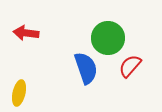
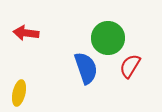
red semicircle: rotated 10 degrees counterclockwise
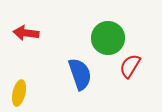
blue semicircle: moved 6 px left, 6 px down
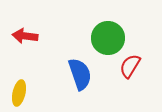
red arrow: moved 1 px left, 3 px down
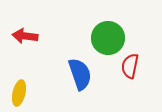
red semicircle: rotated 20 degrees counterclockwise
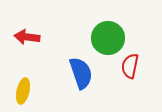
red arrow: moved 2 px right, 1 px down
blue semicircle: moved 1 px right, 1 px up
yellow ellipse: moved 4 px right, 2 px up
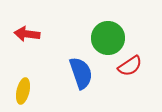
red arrow: moved 3 px up
red semicircle: rotated 135 degrees counterclockwise
